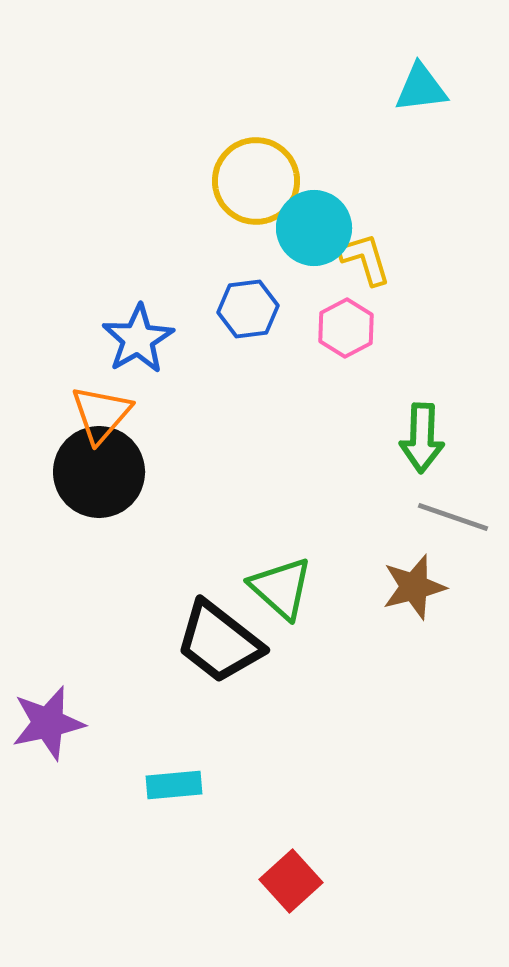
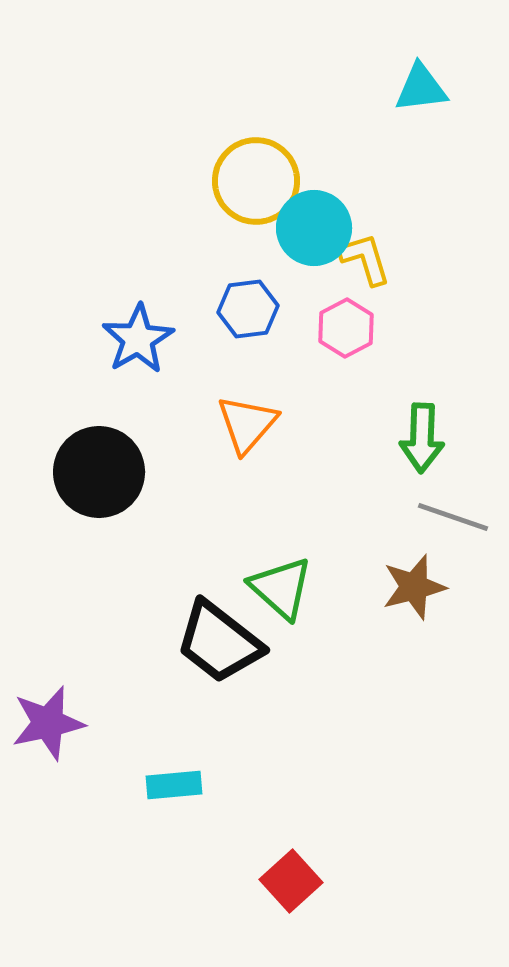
orange triangle: moved 146 px right, 10 px down
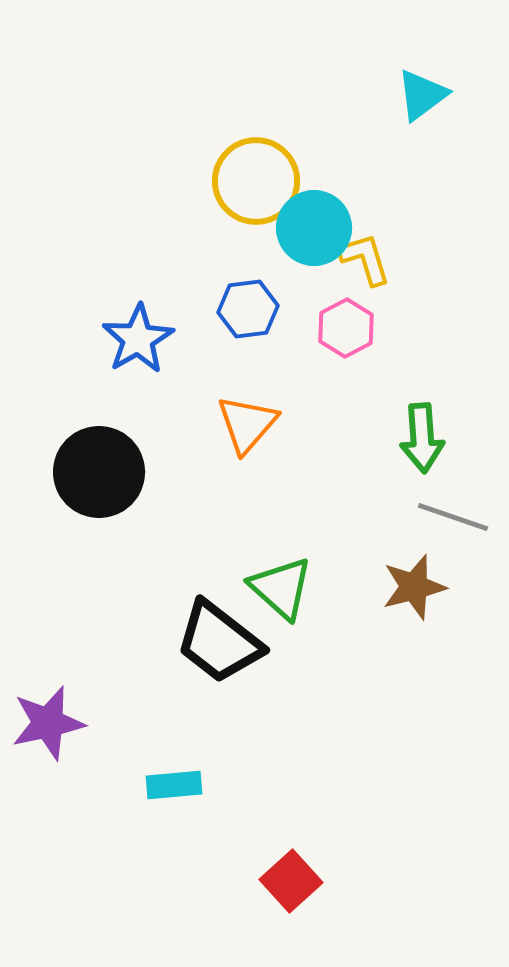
cyan triangle: moved 1 px right, 7 px down; rotated 30 degrees counterclockwise
green arrow: rotated 6 degrees counterclockwise
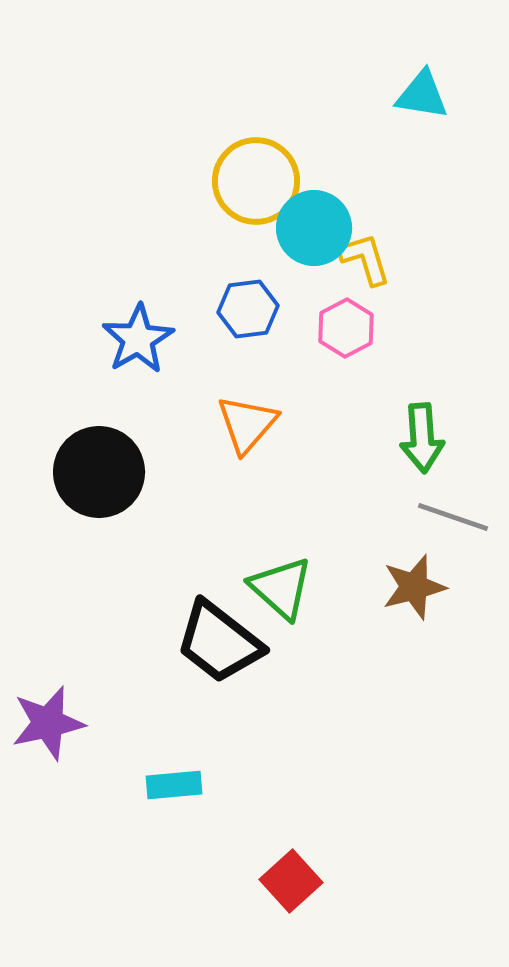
cyan triangle: rotated 46 degrees clockwise
